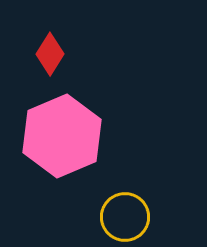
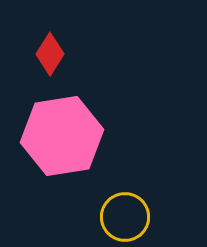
pink hexagon: rotated 14 degrees clockwise
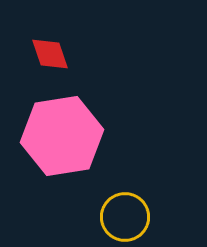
red diamond: rotated 51 degrees counterclockwise
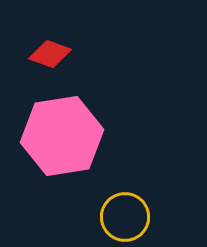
red diamond: rotated 51 degrees counterclockwise
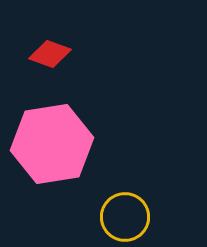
pink hexagon: moved 10 px left, 8 px down
